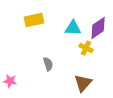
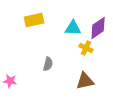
gray semicircle: rotated 32 degrees clockwise
brown triangle: moved 2 px right, 2 px up; rotated 36 degrees clockwise
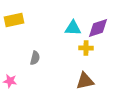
yellow rectangle: moved 20 px left
purple diamond: rotated 15 degrees clockwise
yellow cross: rotated 24 degrees counterclockwise
gray semicircle: moved 13 px left, 6 px up
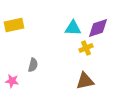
yellow rectangle: moved 5 px down
yellow cross: rotated 24 degrees counterclockwise
gray semicircle: moved 2 px left, 7 px down
pink star: moved 2 px right
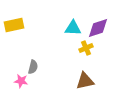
gray semicircle: moved 2 px down
pink star: moved 9 px right
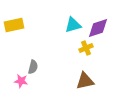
cyan triangle: moved 3 px up; rotated 18 degrees counterclockwise
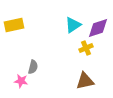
cyan triangle: rotated 18 degrees counterclockwise
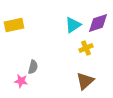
purple diamond: moved 5 px up
brown triangle: rotated 30 degrees counterclockwise
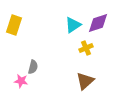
yellow rectangle: rotated 60 degrees counterclockwise
